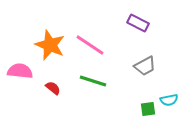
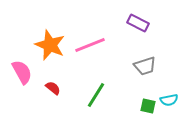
pink line: rotated 56 degrees counterclockwise
gray trapezoid: rotated 10 degrees clockwise
pink semicircle: moved 2 px right, 1 px down; rotated 55 degrees clockwise
green line: moved 3 px right, 14 px down; rotated 76 degrees counterclockwise
green square: moved 3 px up; rotated 21 degrees clockwise
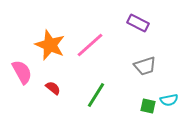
pink line: rotated 20 degrees counterclockwise
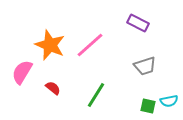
pink semicircle: rotated 120 degrees counterclockwise
cyan semicircle: moved 1 px down
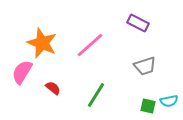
orange star: moved 8 px left, 2 px up
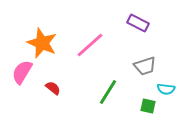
green line: moved 12 px right, 3 px up
cyan semicircle: moved 3 px left, 12 px up; rotated 18 degrees clockwise
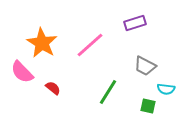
purple rectangle: moved 3 px left; rotated 45 degrees counterclockwise
orange star: rotated 8 degrees clockwise
gray trapezoid: rotated 45 degrees clockwise
pink semicircle: rotated 75 degrees counterclockwise
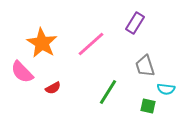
purple rectangle: rotated 40 degrees counterclockwise
pink line: moved 1 px right, 1 px up
gray trapezoid: rotated 45 degrees clockwise
red semicircle: rotated 112 degrees clockwise
